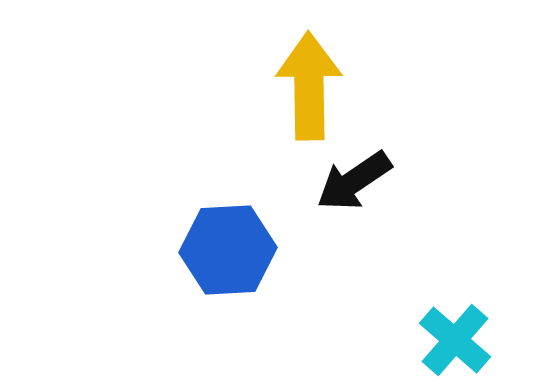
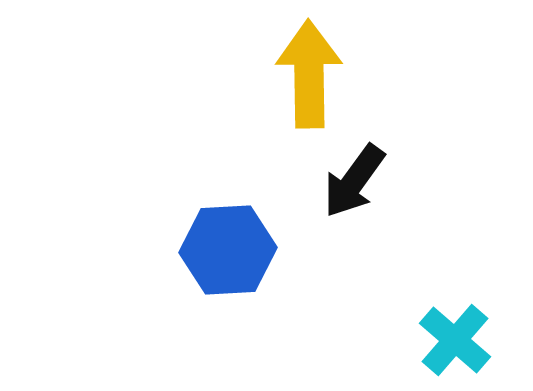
yellow arrow: moved 12 px up
black arrow: rotated 20 degrees counterclockwise
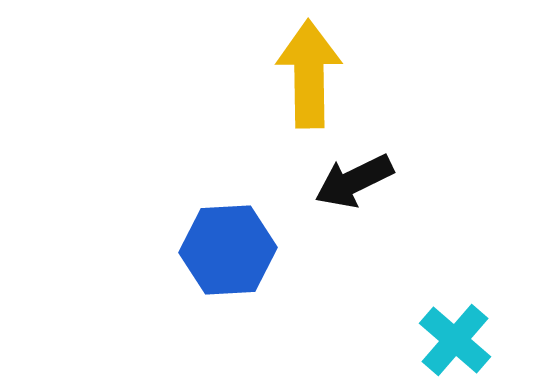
black arrow: rotated 28 degrees clockwise
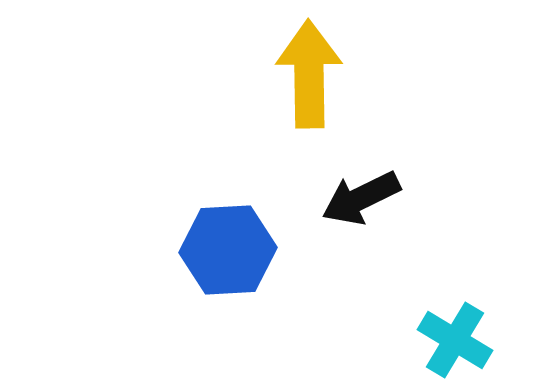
black arrow: moved 7 px right, 17 px down
cyan cross: rotated 10 degrees counterclockwise
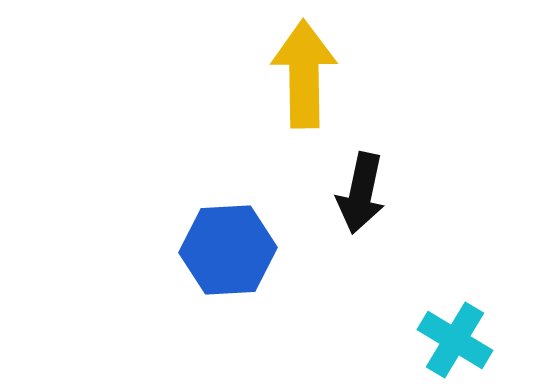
yellow arrow: moved 5 px left
black arrow: moved 5 px up; rotated 52 degrees counterclockwise
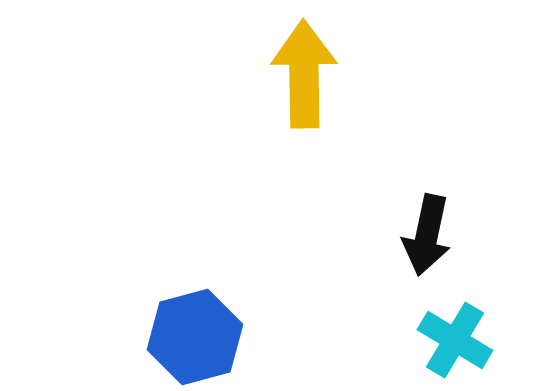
black arrow: moved 66 px right, 42 px down
blue hexagon: moved 33 px left, 87 px down; rotated 12 degrees counterclockwise
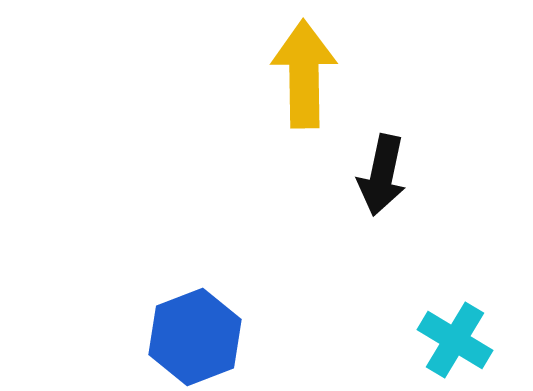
black arrow: moved 45 px left, 60 px up
blue hexagon: rotated 6 degrees counterclockwise
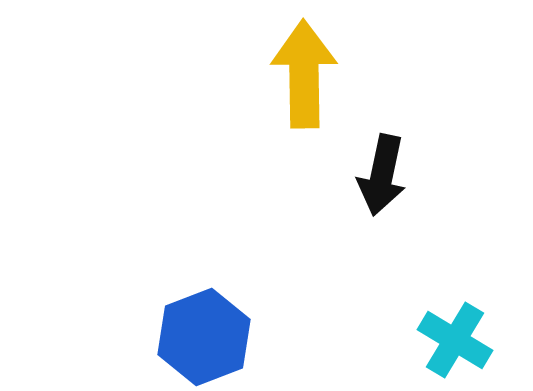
blue hexagon: moved 9 px right
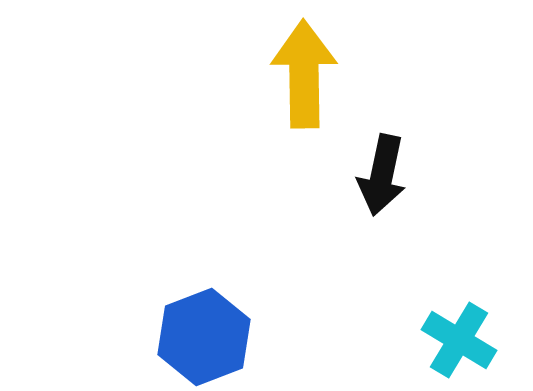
cyan cross: moved 4 px right
